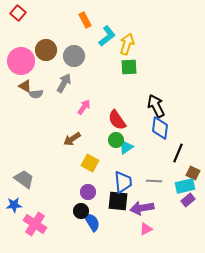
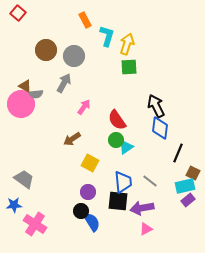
cyan L-shape: rotated 35 degrees counterclockwise
pink circle: moved 43 px down
gray line: moved 4 px left; rotated 35 degrees clockwise
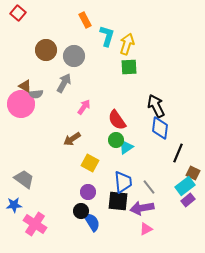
gray line: moved 1 px left, 6 px down; rotated 14 degrees clockwise
cyan rectangle: rotated 24 degrees counterclockwise
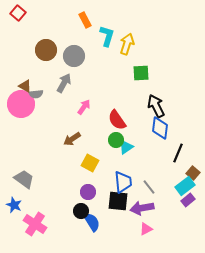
green square: moved 12 px right, 6 px down
brown square: rotated 16 degrees clockwise
blue star: rotated 28 degrees clockwise
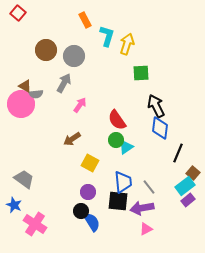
pink arrow: moved 4 px left, 2 px up
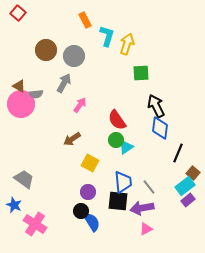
brown triangle: moved 6 px left
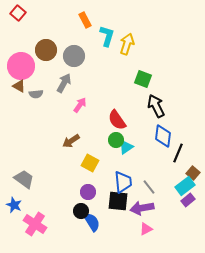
green square: moved 2 px right, 6 px down; rotated 24 degrees clockwise
pink circle: moved 38 px up
blue diamond: moved 3 px right, 8 px down
brown arrow: moved 1 px left, 2 px down
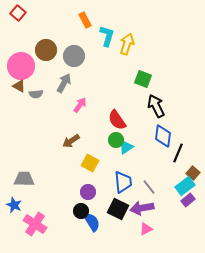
gray trapezoid: rotated 35 degrees counterclockwise
black square: moved 8 px down; rotated 20 degrees clockwise
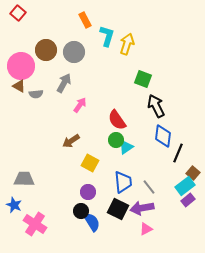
gray circle: moved 4 px up
